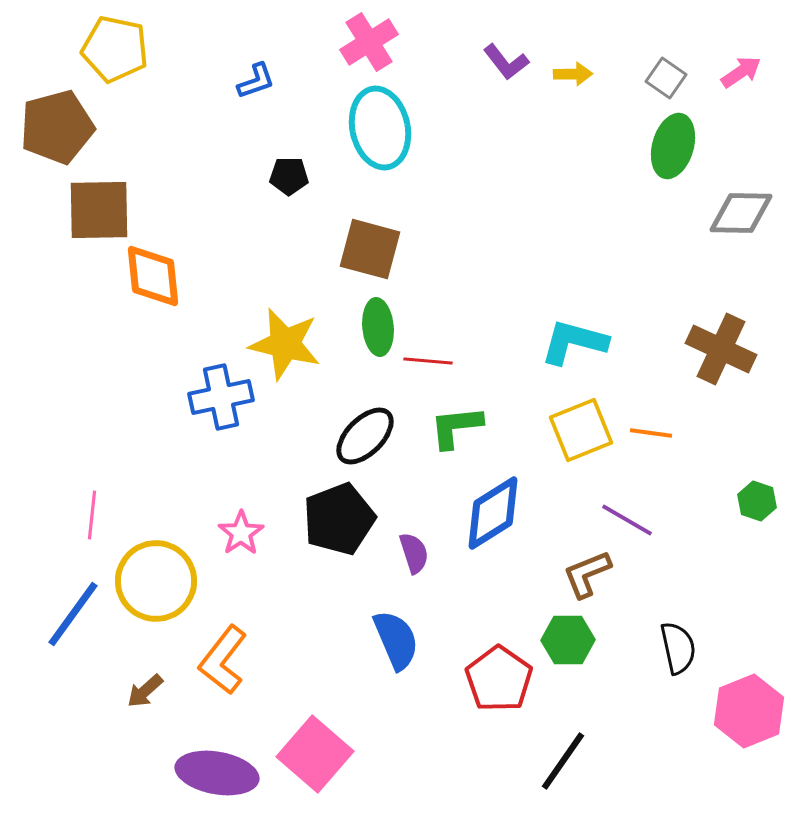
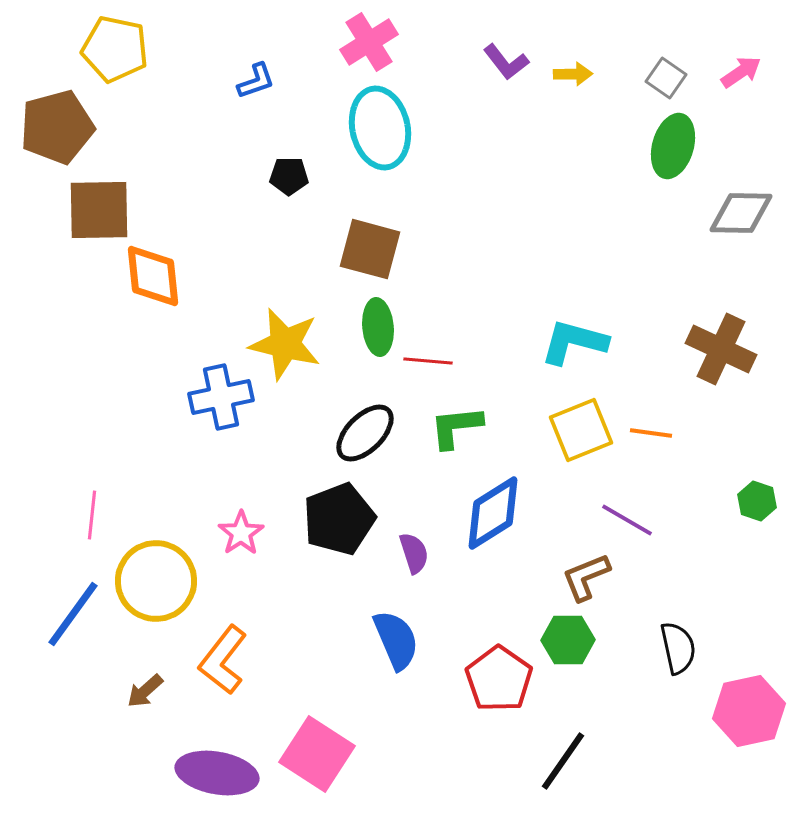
black ellipse at (365, 436): moved 3 px up
brown L-shape at (587, 574): moved 1 px left, 3 px down
pink hexagon at (749, 711): rotated 10 degrees clockwise
pink square at (315, 754): moved 2 px right; rotated 8 degrees counterclockwise
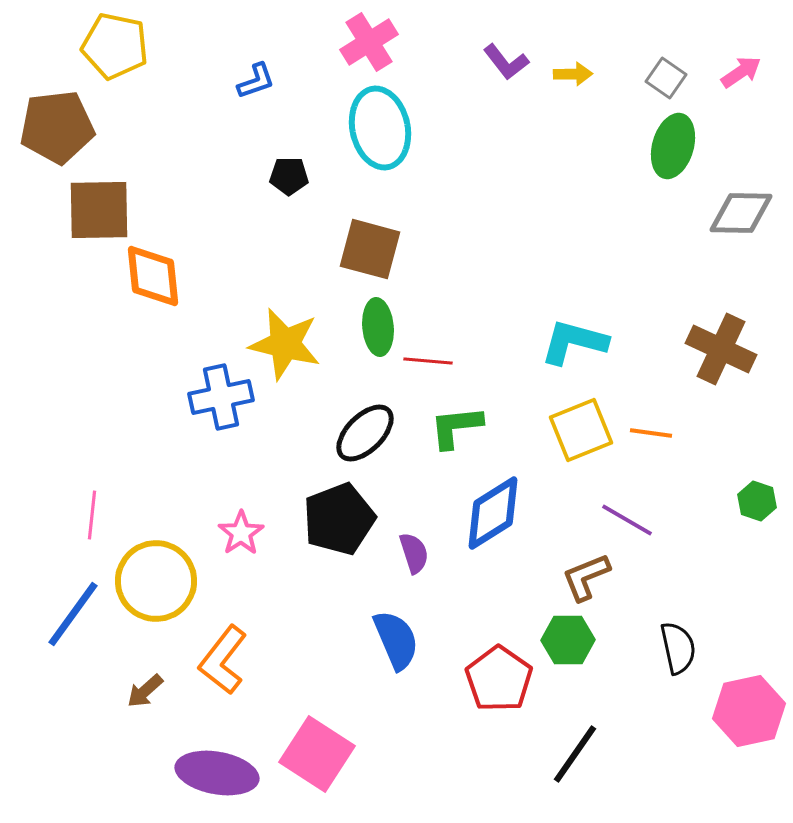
yellow pentagon at (115, 49): moved 3 px up
brown pentagon at (57, 127): rotated 8 degrees clockwise
black line at (563, 761): moved 12 px right, 7 px up
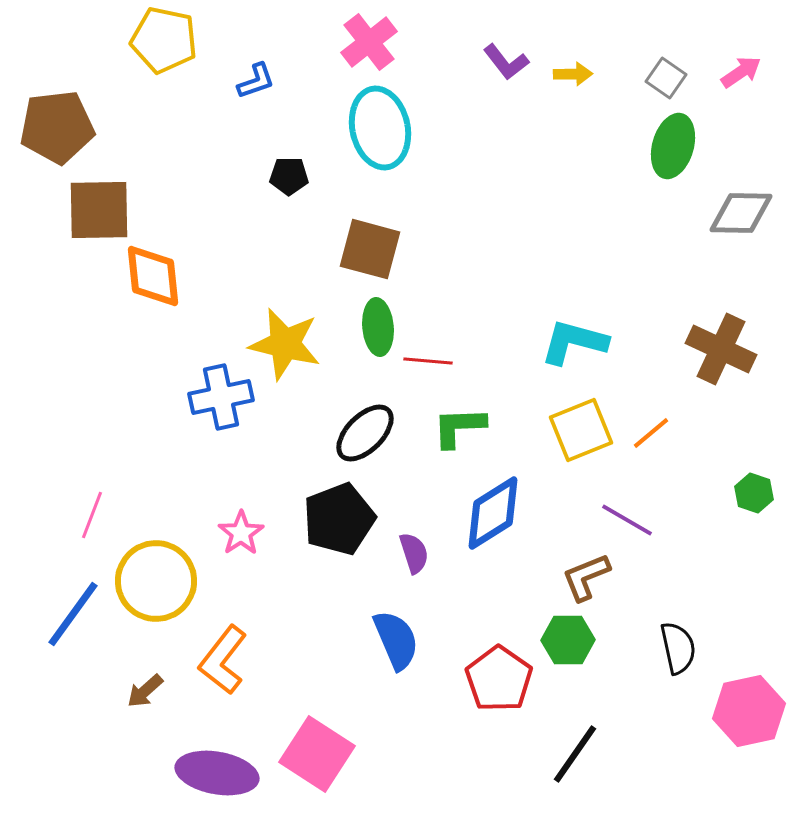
pink cross at (369, 42): rotated 6 degrees counterclockwise
yellow pentagon at (115, 46): moved 49 px right, 6 px up
green L-shape at (456, 427): moved 3 px right; rotated 4 degrees clockwise
orange line at (651, 433): rotated 48 degrees counterclockwise
green hexagon at (757, 501): moved 3 px left, 8 px up
pink line at (92, 515): rotated 15 degrees clockwise
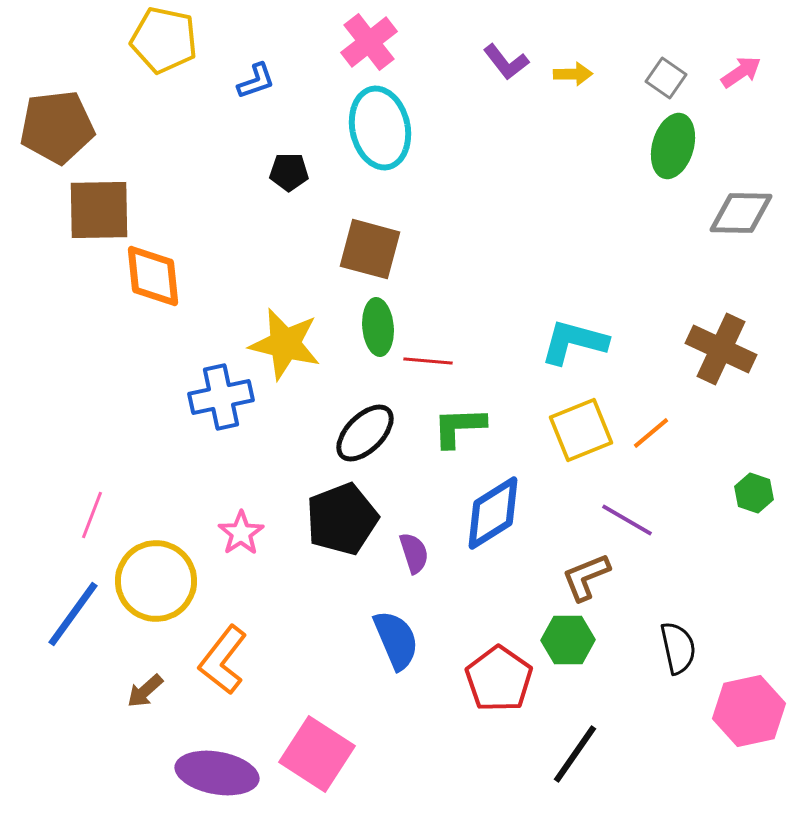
black pentagon at (289, 176): moved 4 px up
black pentagon at (339, 519): moved 3 px right
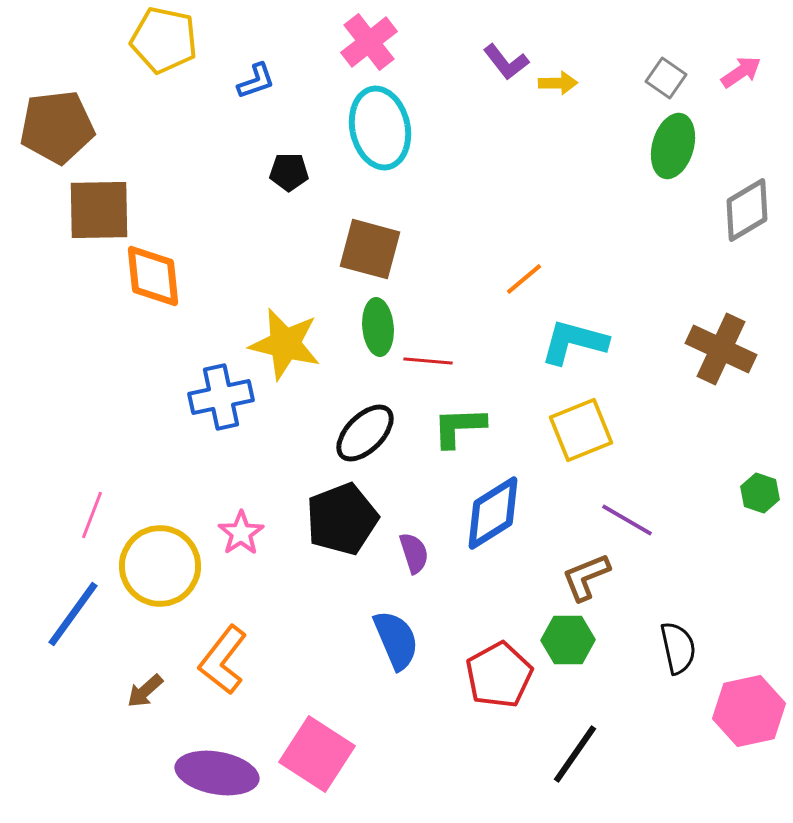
yellow arrow at (573, 74): moved 15 px left, 9 px down
gray diamond at (741, 213): moved 6 px right, 3 px up; rotated 32 degrees counterclockwise
orange line at (651, 433): moved 127 px left, 154 px up
green hexagon at (754, 493): moved 6 px right
yellow circle at (156, 581): moved 4 px right, 15 px up
red pentagon at (499, 679): moved 4 px up; rotated 8 degrees clockwise
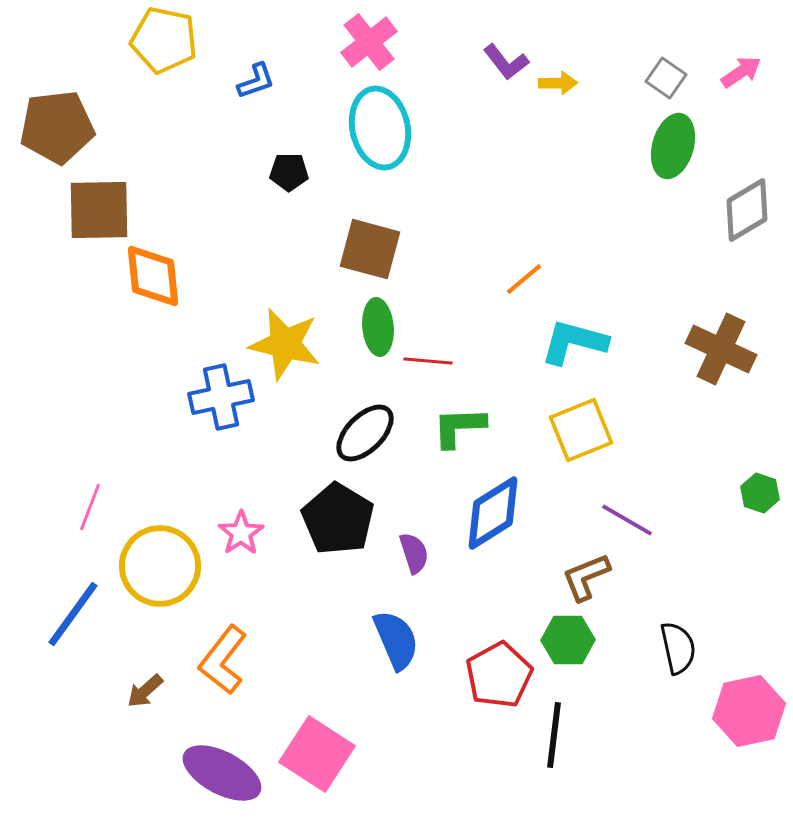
pink line at (92, 515): moved 2 px left, 8 px up
black pentagon at (342, 519): moved 4 px left; rotated 20 degrees counterclockwise
black line at (575, 754): moved 21 px left, 19 px up; rotated 28 degrees counterclockwise
purple ellipse at (217, 773): moved 5 px right; rotated 18 degrees clockwise
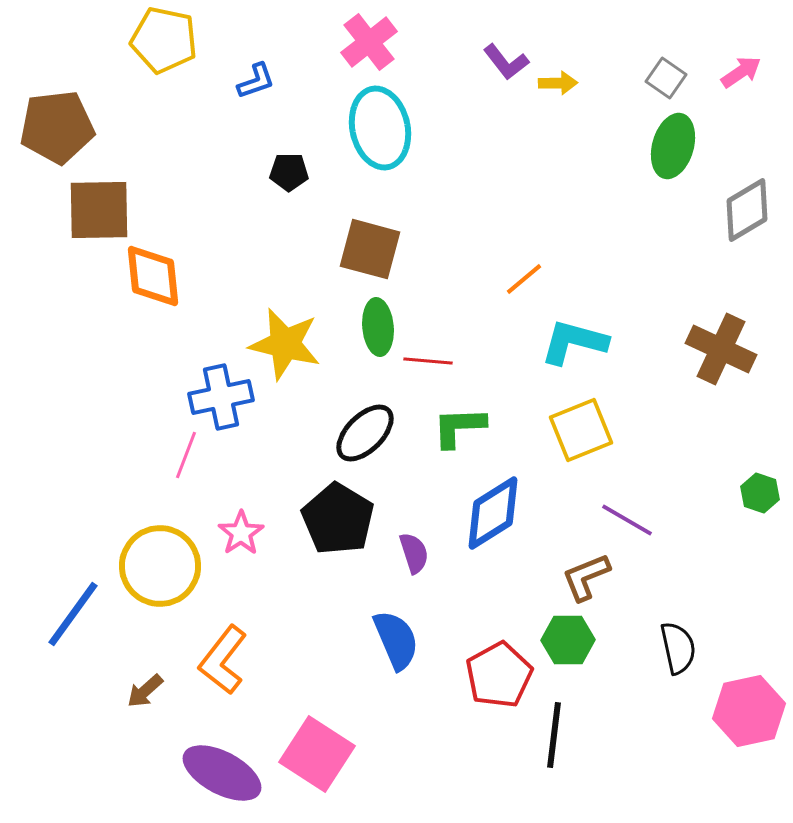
pink line at (90, 507): moved 96 px right, 52 px up
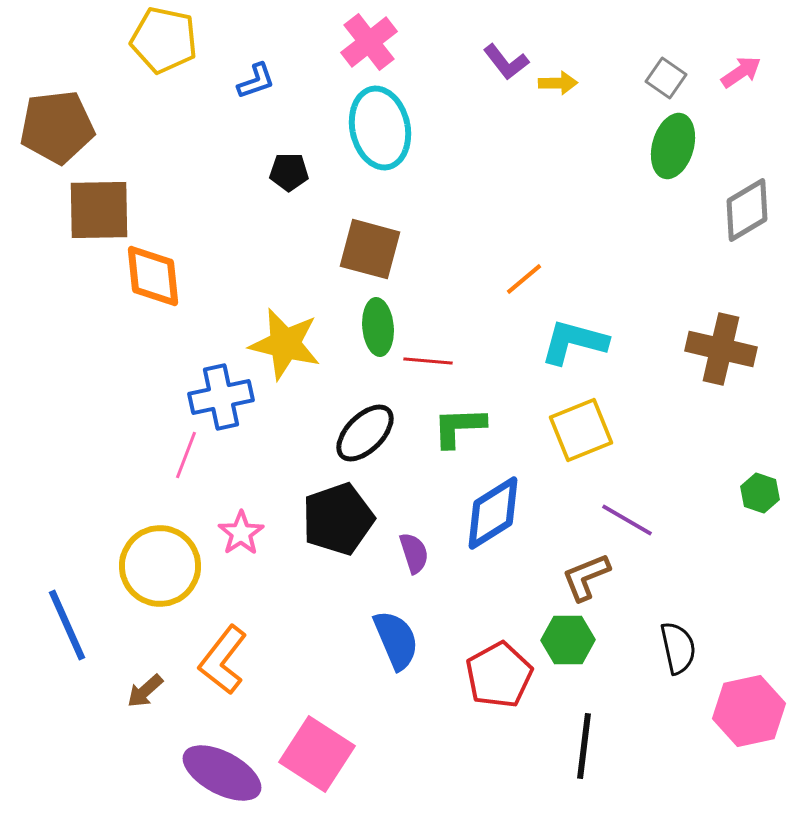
brown cross at (721, 349): rotated 12 degrees counterclockwise
black pentagon at (338, 519): rotated 22 degrees clockwise
blue line at (73, 614): moved 6 px left, 11 px down; rotated 60 degrees counterclockwise
black line at (554, 735): moved 30 px right, 11 px down
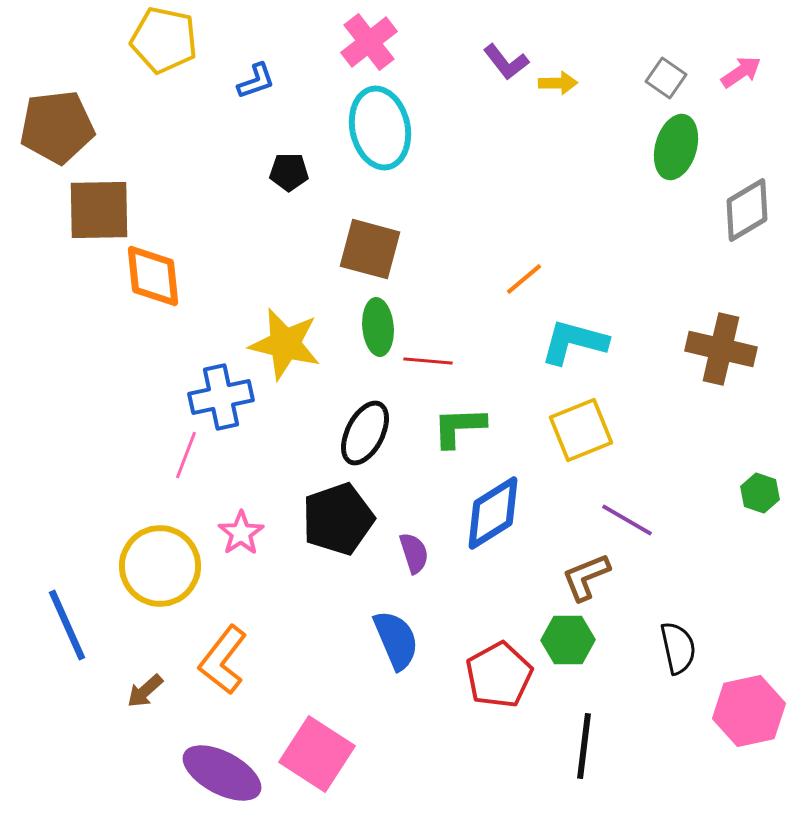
green ellipse at (673, 146): moved 3 px right, 1 px down
black ellipse at (365, 433): rotated 18 degrees counterclockwise
